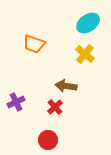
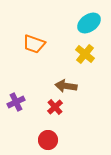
cyan ellipse: moved 1 px right
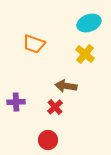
cyan ellipse: rotated 15 degrees clockwise
purple cross: rotated 24 degrees clockwise
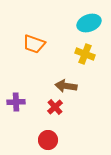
yellow cross: rotated 18 degrees counterclockwise
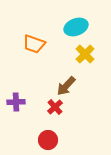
cyan ellipse: moved 13 px left, 4 px down
yellow cross: rotated 24 degrees clockwise
brown arrow: rotated 55 degrees counterclockwise
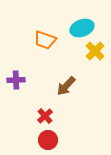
cyan ellipse: moved 6 px right, 1 px down
orange trapezoid: moved 11 px right, 4 px up
yellow cross: moved 10 px right, 3 px up
purple cross: moved 22 px up
red cross: moved 10 px left, 9 px down
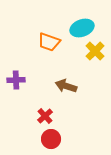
orange trapezoid: moved 4 px right, 2 px down
brown arrow: rotated 65 degrees clockwise
red circle: moved 3 px right, 1 px up
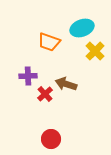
purple cross: moved 12 px right, 4 px up
brown arrow: moved 2 px up
red cross: moved 22 px up
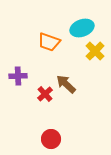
purple cross: moved 10 px left
brown arrow: rotated 25 degrees clockwise
